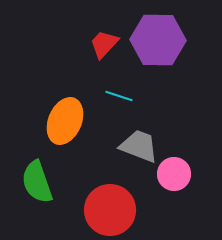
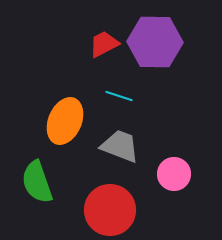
purple hexagon: moved 3 px left, 2 px down
red trapezoid: rotated 20 degrees clockwise
gray trapezoid: moved 19 px left
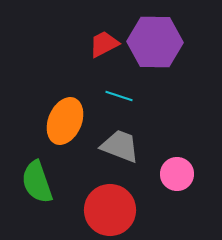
pink circle: moved 3 px right
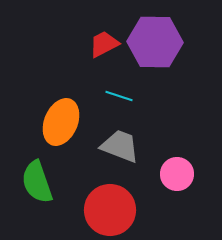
orange ellipse: moved 4 px left, 1 px down
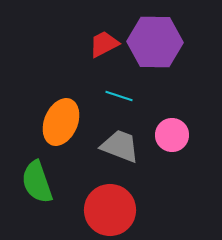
pink circle: moved 5 px left, 39 px up
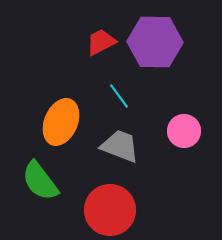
red trapezoid: moved 3 px left, 2 px up
cyan line: rotated 36 degrees clockwise
pink circle: moved 12 px right, 4 px up
green semicircle: moved 3 px right, 1 px up; rotated 18 degrees counterclockwise
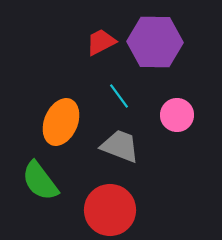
pink circle: moved 7 px left, 16 px up
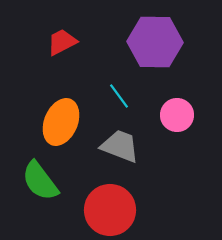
red trapezoid: moved 39 px left
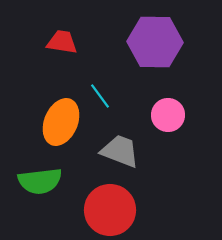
red trapezoid: rotated 36 degrees clockwise
cyan line: moved 19 px left
pink circle: moved 9 px left
gray trapezoid: moved 5 px down
green semicircle: rotated 60 degrees counterclockwise
